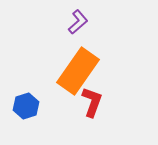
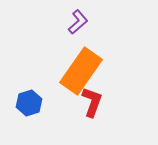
orange rectangle: moved 3 px right
blue hexagon: moved 3 px right, 3 px up
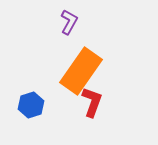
purple L-shape: moved 9 px left; rotated 20 degrees counterclockwise
blue hexagon: moved 2 px right, 2 px down
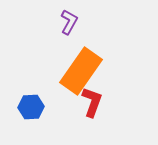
blue hexagon: moved 2 px down; rotated 15 degrees clockwise
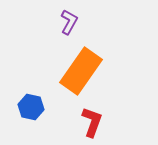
red L-shape: moved 20 px down
blue hexagon: rotated 15 degrees clockwise
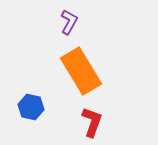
orange rectangle: rotated 66 degrees counterclockwise
